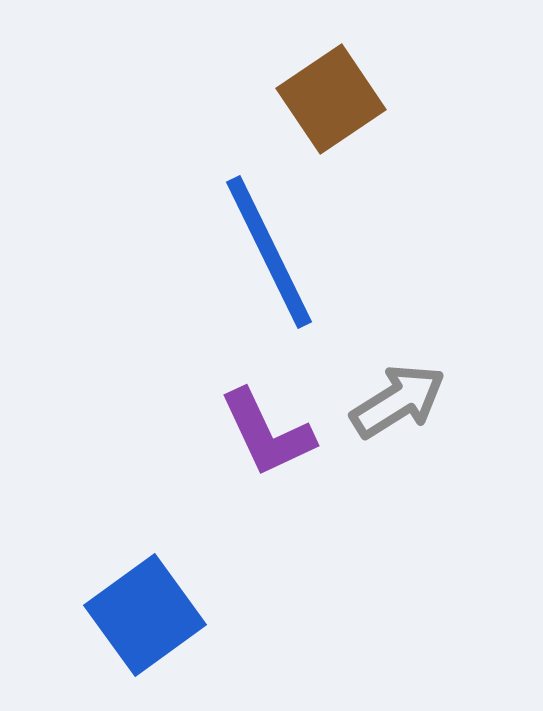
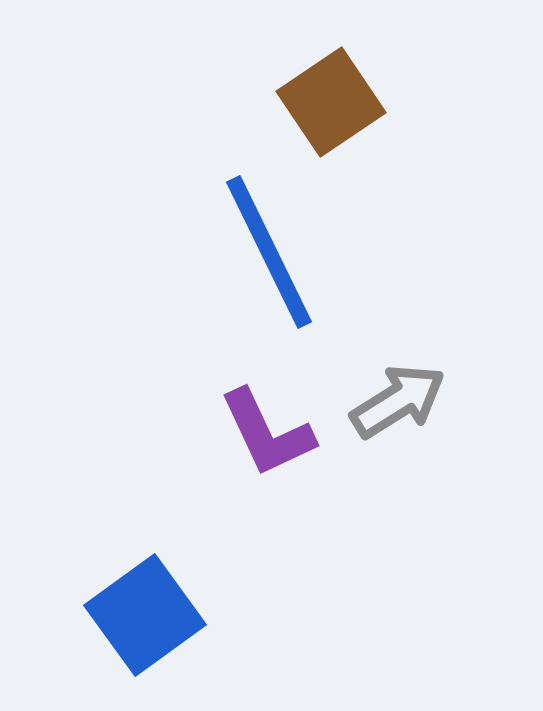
brown square: moved 3 px down
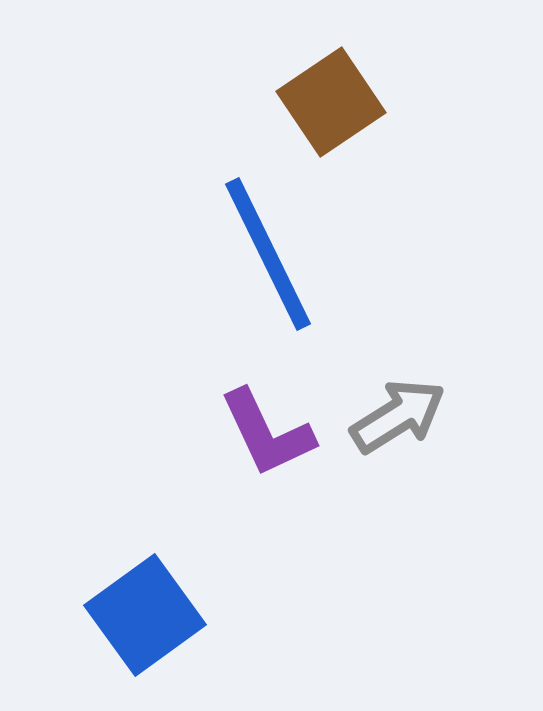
blue line: moved 1 px left, 2 px down
gray arrow: moved 15 px down
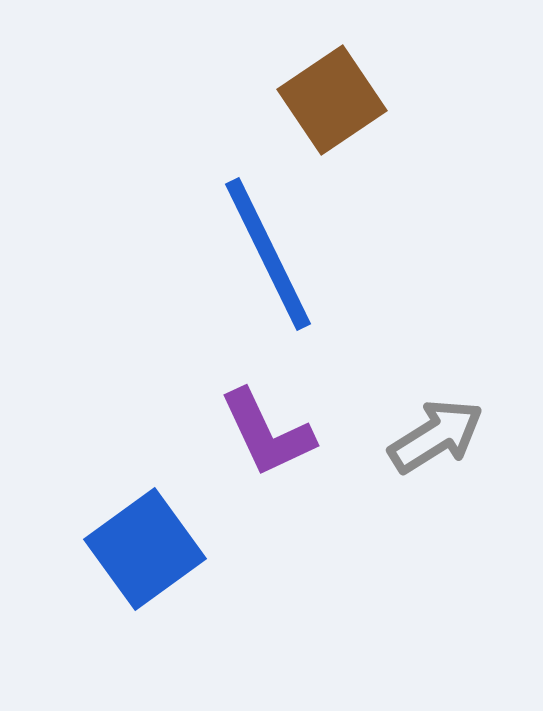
brown square: moved 1 px right, 2 px up
gray arrow: moved 38 px right, 20 px down
blue square: moved 66 px up
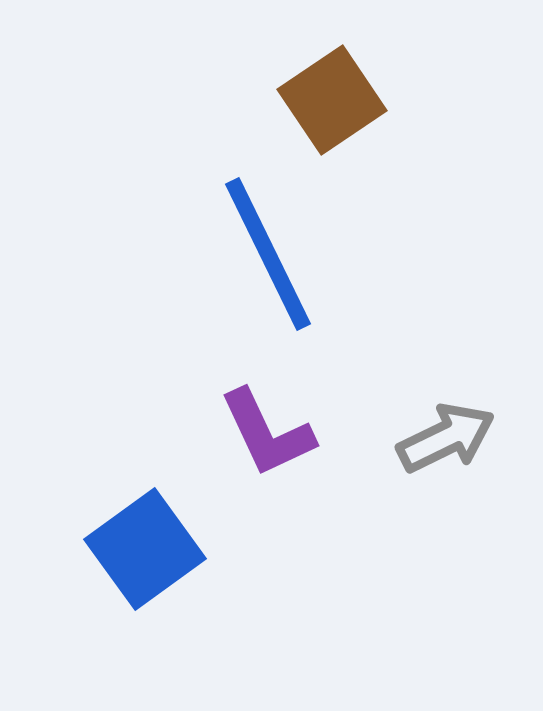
gray arrow: moved 10 px right, 2 px down; rotated 6 degrees clockwise
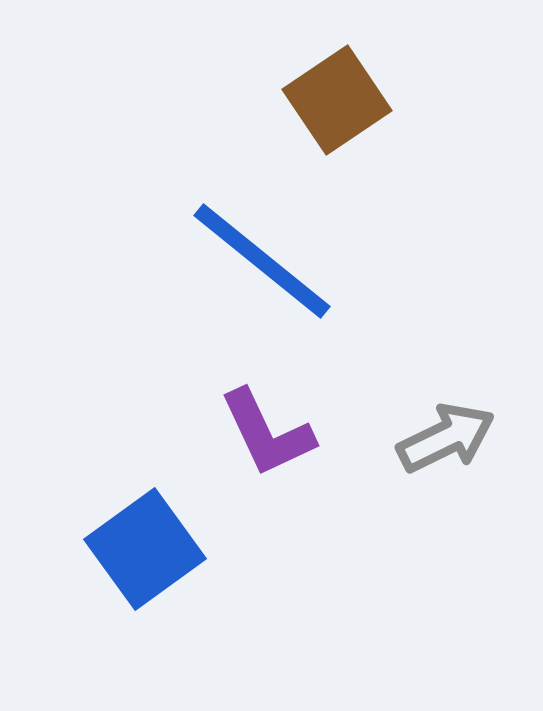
brown square: moved 5 px right
blue line: moved 6 px left, 7 px down; rotated 25 degrees counterclockwise
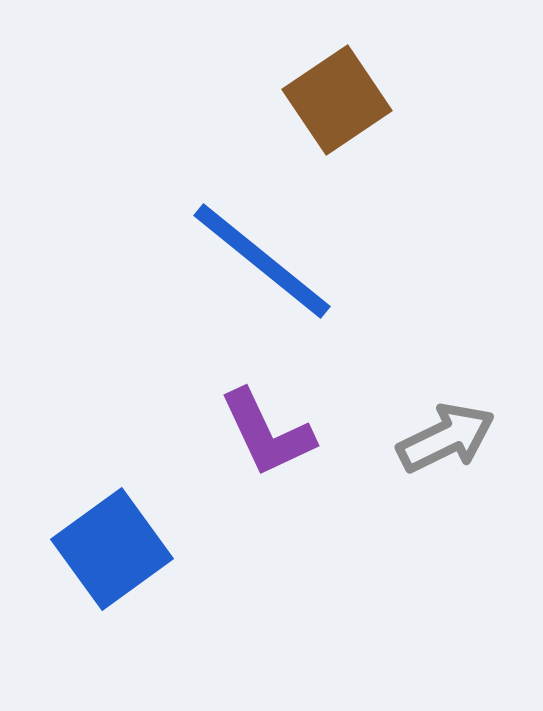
blue square: moved 33 px left
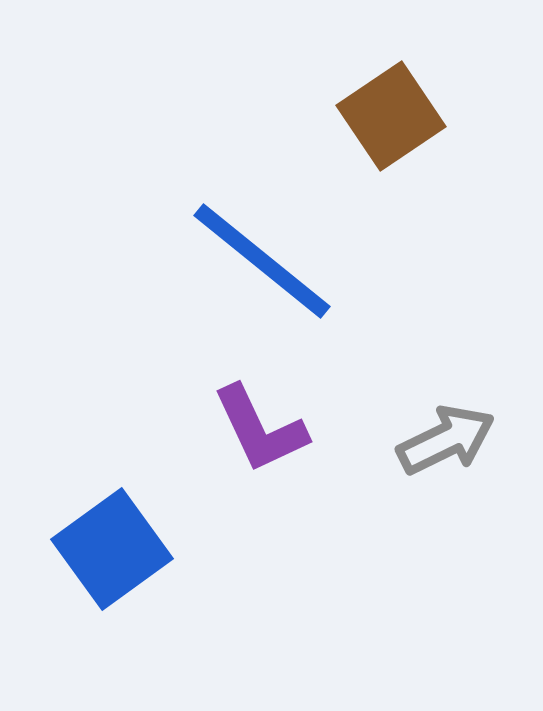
brown square: moved 54 px right, 16 px down
purple L-shape: moved 7 px left, 4 px up
gray arrow: moved 2 px down
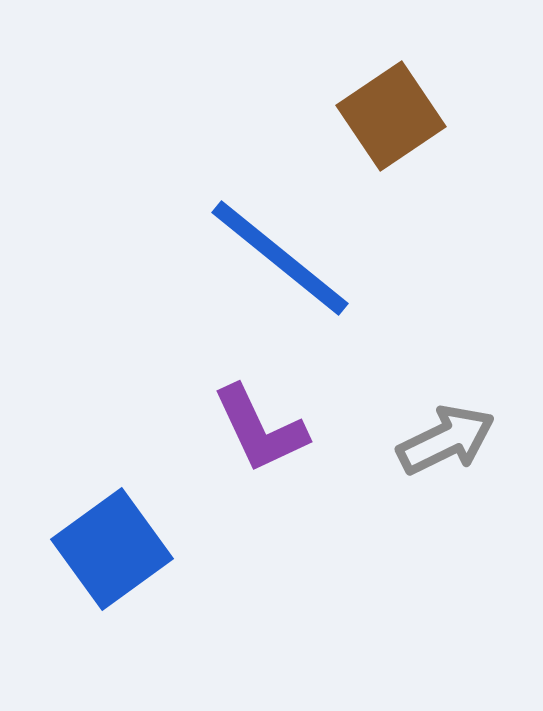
blue line: moved 18 px right, 3 px up
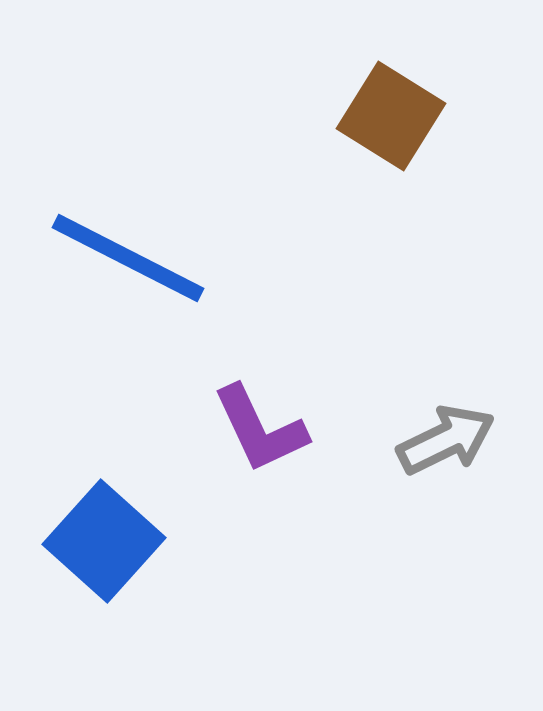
brown square: rotated 24 degrees counterclockwise
blue line: moved 152 px left; rotated 12 degrees counterclockwise
blue square: moved 8 px left, 8 px up; rotated 12 degrees counterclockwise
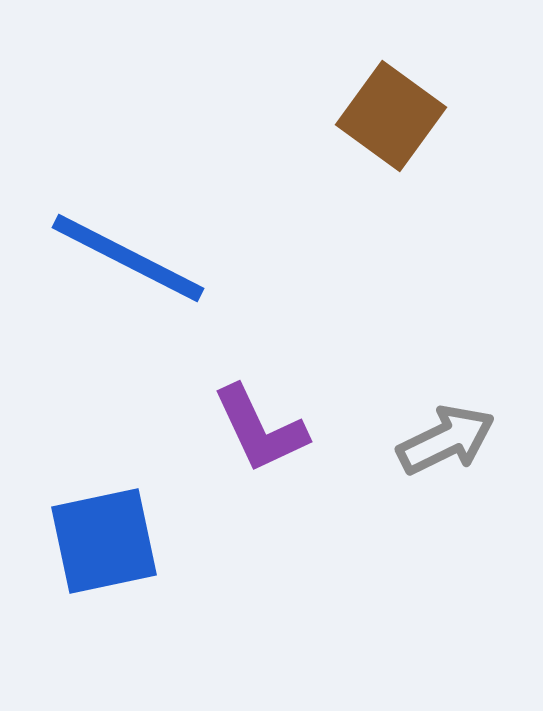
brown square: rotated 4 degrees clockwise
blue square: rotated 36 degrees clockwise
